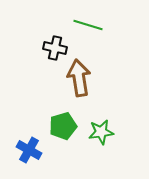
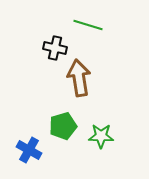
green star: moved 4 px down; rotated 10 degrees clockwise
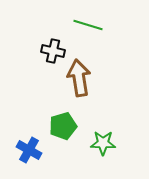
black cross: moved 2 px left, 3 px down
green star: moved 2 px right, 7 px down
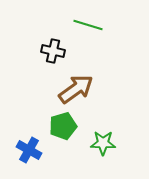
brown arrow: moved 3 px left, 11 px down; rotated 63 degrees clockwise
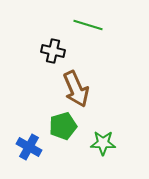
brown arrow: rotated 102 degrees clockwise
blue cross: moved 3 px up
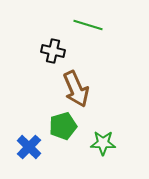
blue cross: rotated 15 degrees clockwise
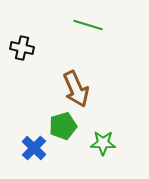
black cross: moved 31 px left, 3 px up
blue cross: moved 5 px right, 1 px down
